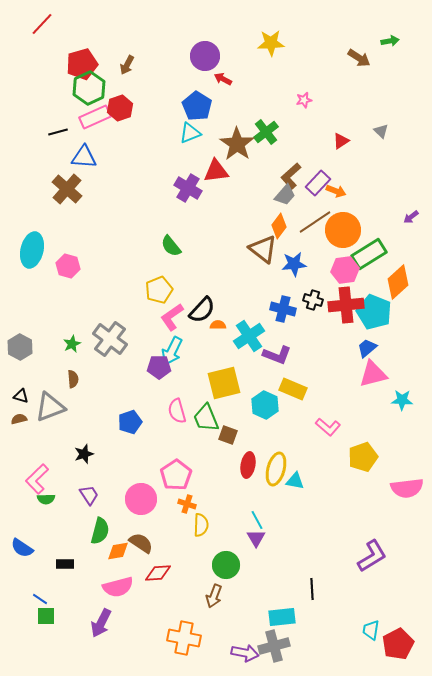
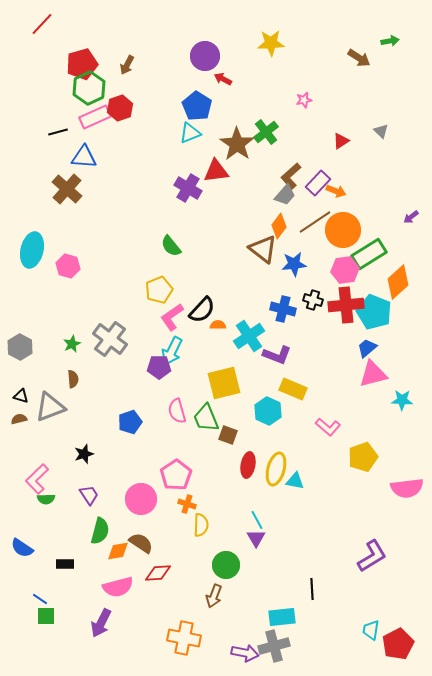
cyan hexagon at (265, 405): moved 3 px right, 6 px down
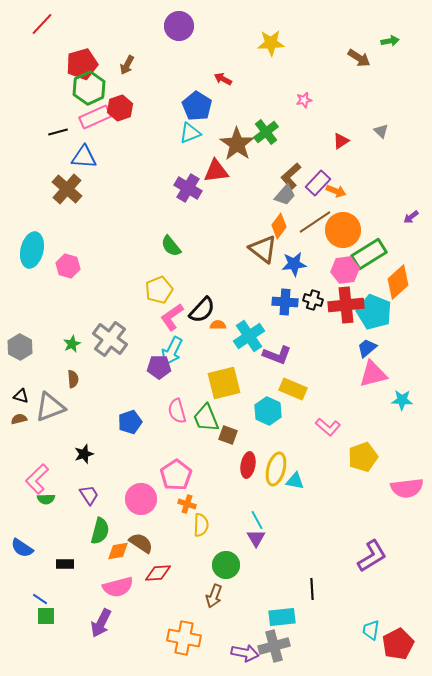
purple circle at (205, 56): moved 26 px left, 30 px up
blue cross at (283, 309): moved 2 px right, 7 px up; rotated 10 degrees counterclockwise
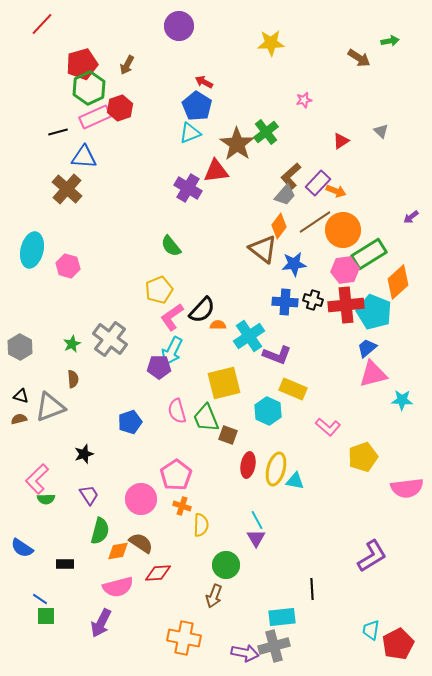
red arrow at (223, 79): moved 19 px left, 3 px down
orange cross at (187, 504): moved 5 px left, 2 px down
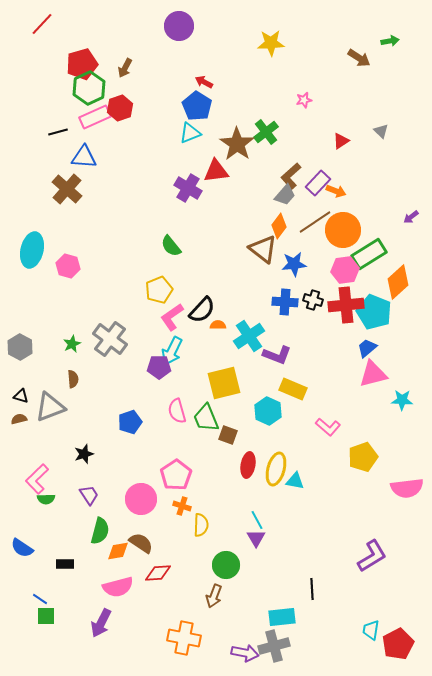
brown arrow at (127, 65): moved 2 px left, 3 px down
